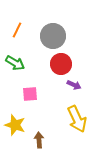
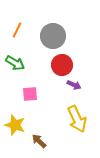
red circle: moved 1 px right, 1 px down
brown arrow: moved 1 px down; rotated 42 degrees counterclockwise
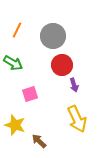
green arrow: moved 2 px left
purple arrow: rotated 48 degrees clockwise
pink square: rotated 14 degrees counterclockwise
